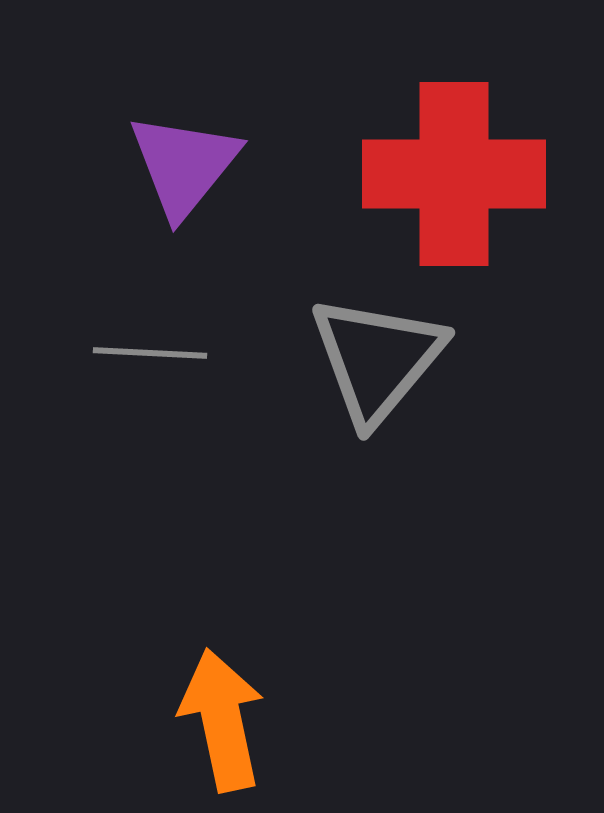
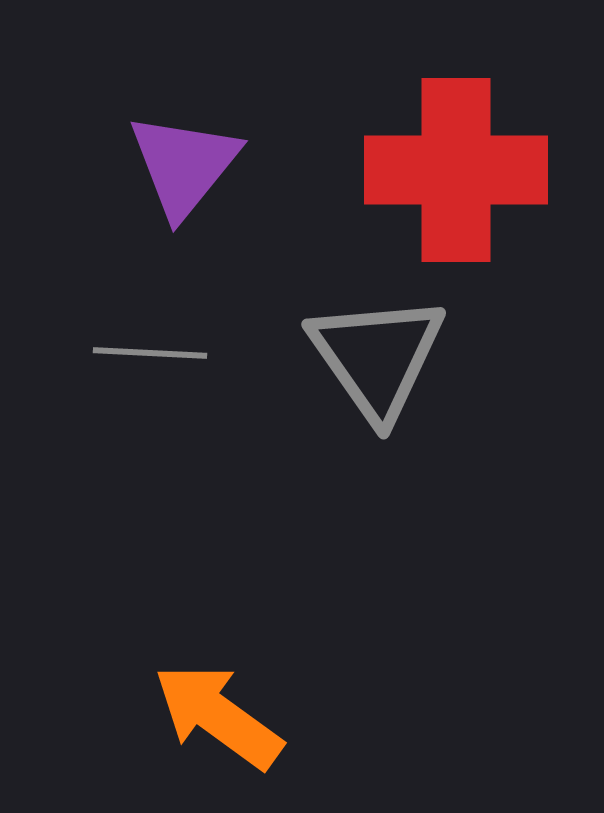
red cross: moved 2 px right, 4 px up
gray triangle: moved 2 px up; rotated 15 degrees counterclockwise
orange arrow: moved 4 px left, 4 px up; rotated 42 degrees counterclockwise
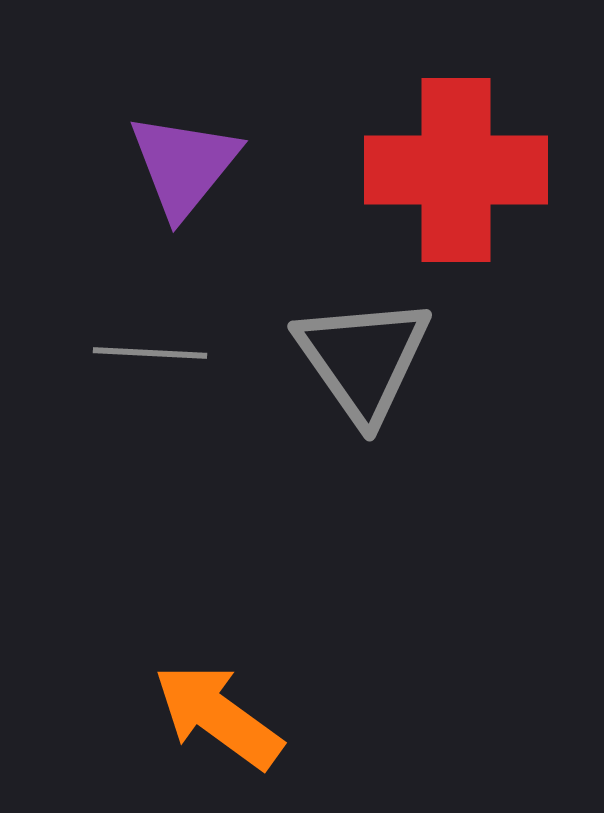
gray triangle: moved 14 px left, 2 px down
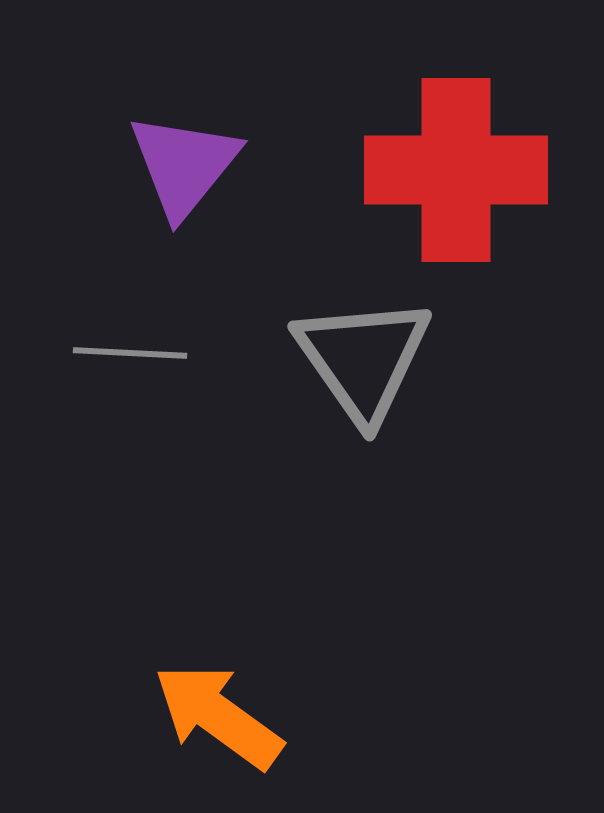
gray line: moved 20 px left
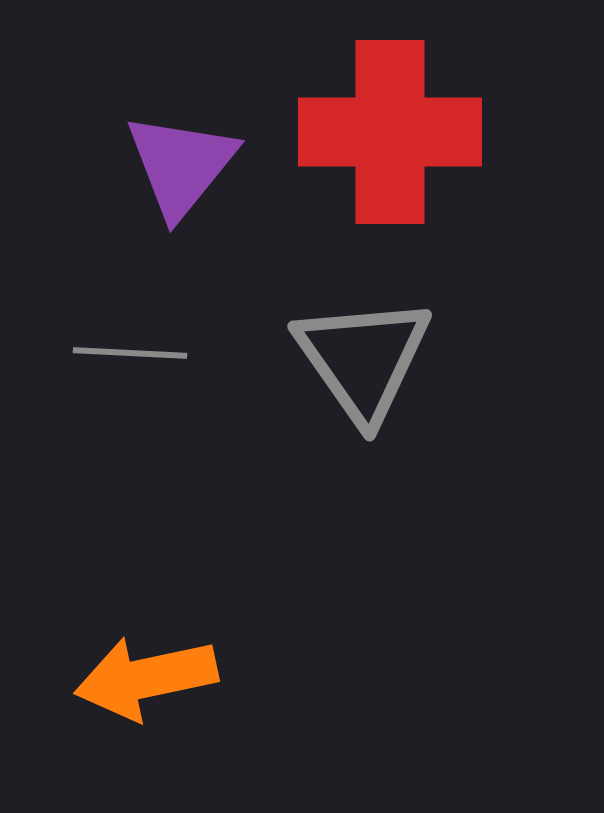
purple triangle: moved 3 px left
red cross: moved 66 px left, 38 px up
orange arrow: moved 72 px left, 38 px up; rotated 48 degrees counterclockwise
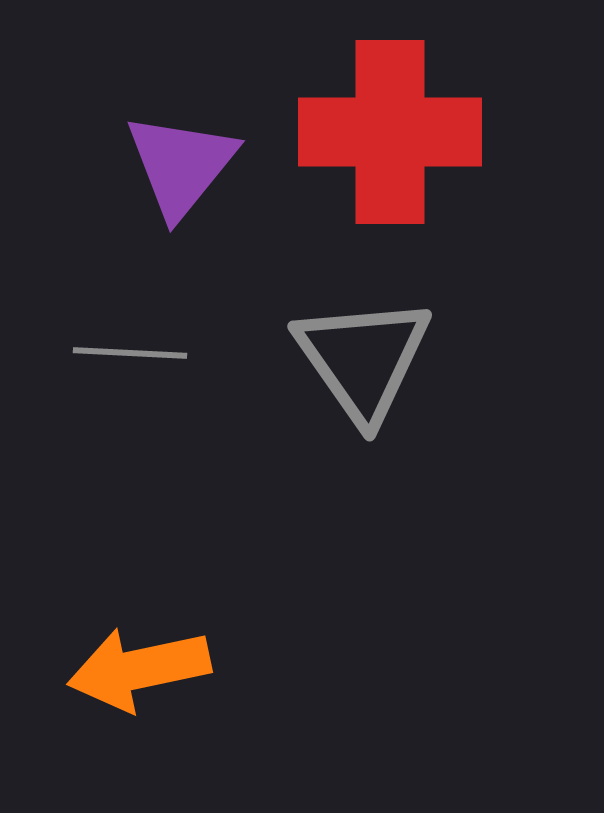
orange arrow: moved 7 px left, 9 px up
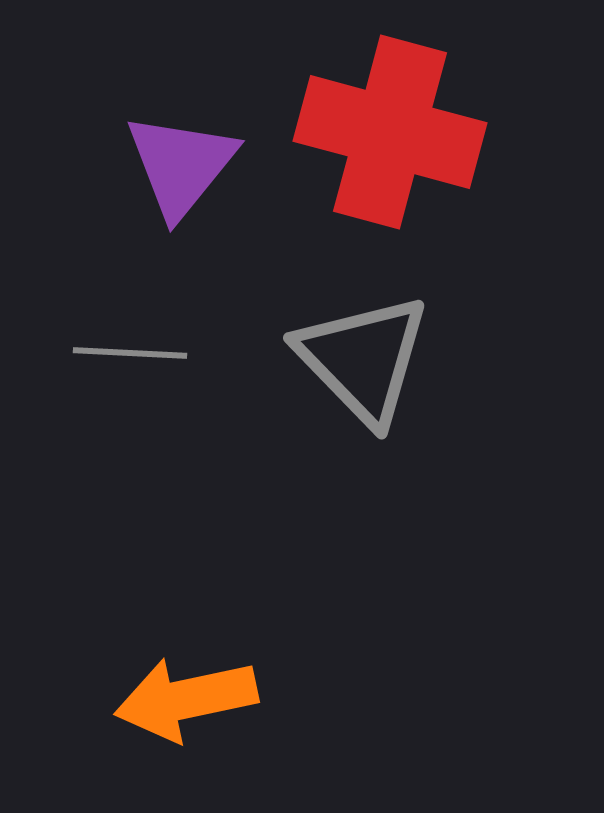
red cross: rotated 15 degrees clockwise
gray triangle: rotated 9 degrees counterclockwise
orange arrow: moved 47 px right, 30 px down
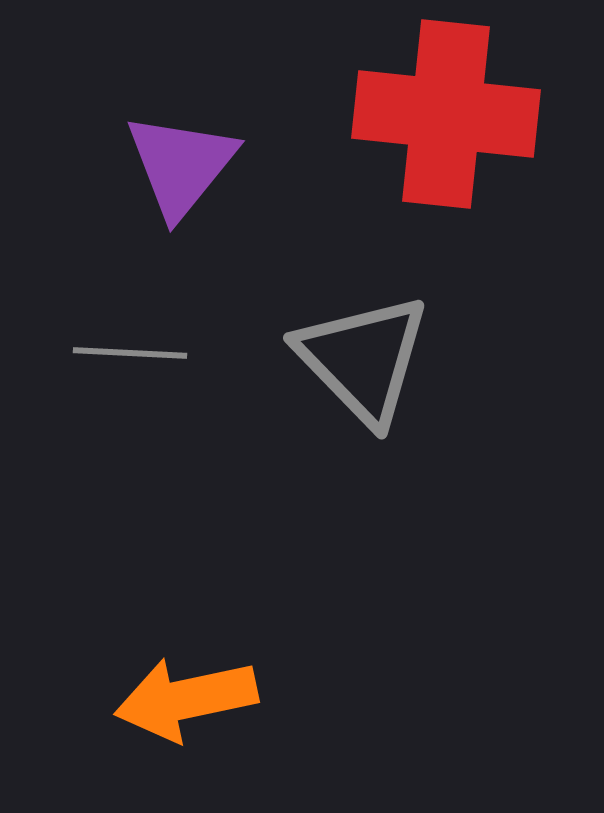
red cross: moved 56 px right, 18 px up; rotated 9 degrees counterclockwise
